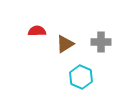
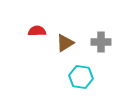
brown triangle: moved 1 px up
cyan hexagon: rotated 15 degrees counterclockwise
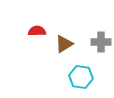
brown triangle: moved 1 px left, 1 px down
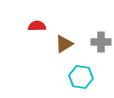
red semicircle: moved 5 px up
